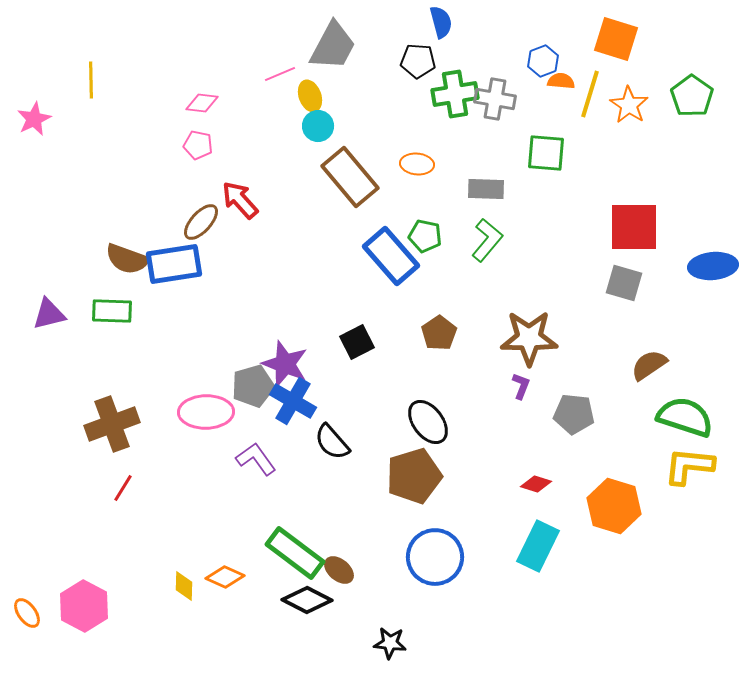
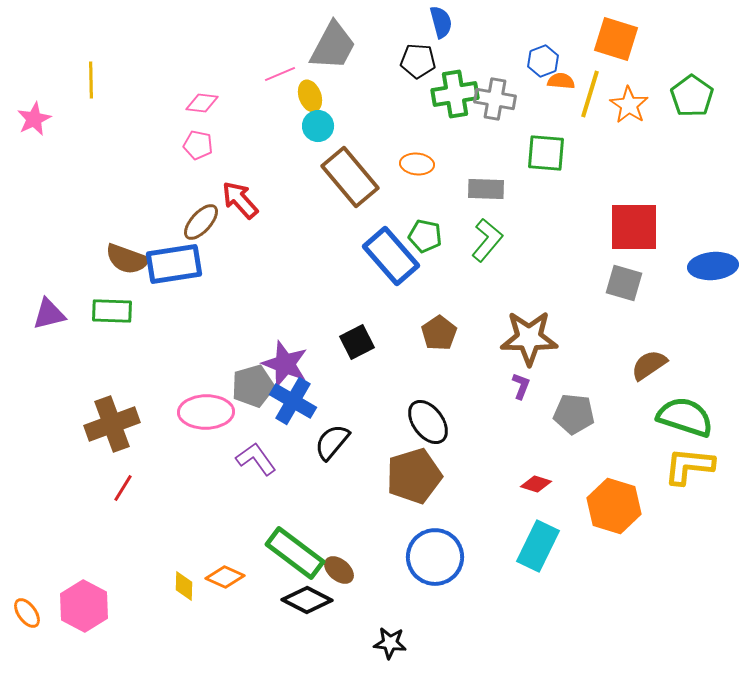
black semicircle at (332, 442): rotated 81 degrees clockwise
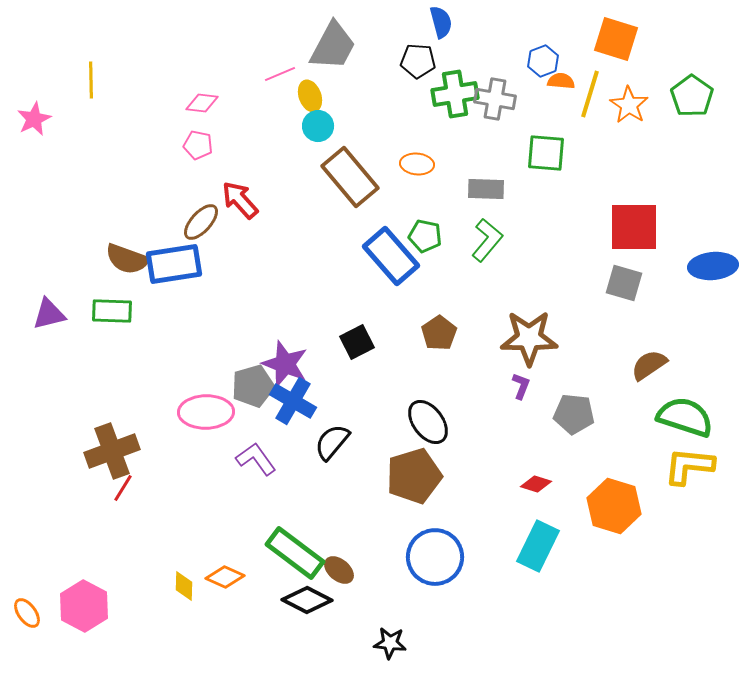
brown cross at (112, 424): moved 27 px down
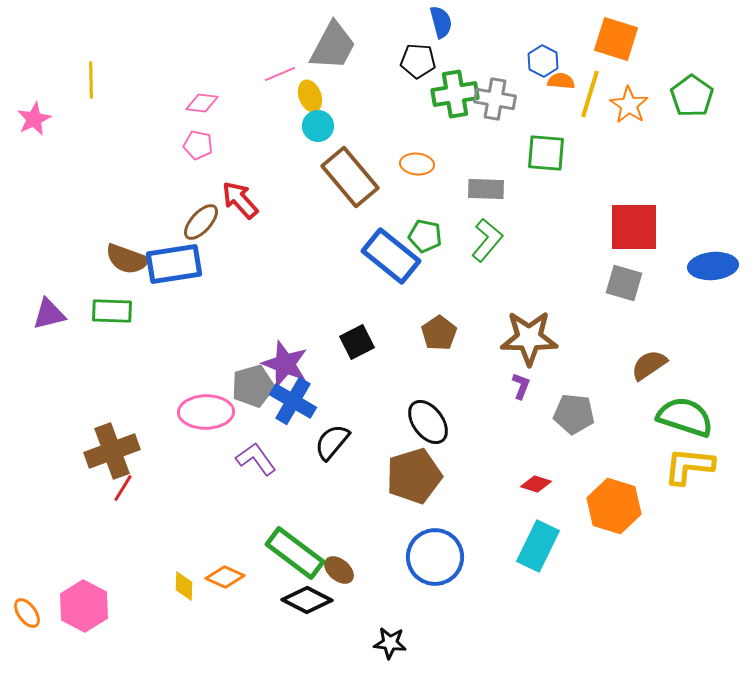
blue hexagon at (543, 61): rotated 12 degrees counterclockwise
blue rectangle at (391, 256): rotated 10 degrees counterclockwise
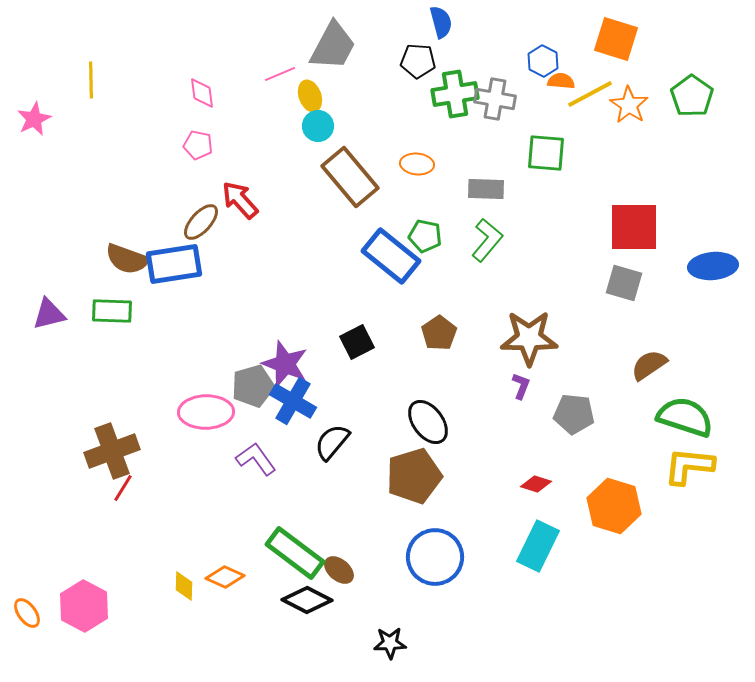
yellow line at (590, 94): rotated 45 degrees clockwise
pink diamond at (202, 103): moved 10 px up; rotated 76 degrees clockwise
black star at (390, 643): rotated 8 degrees counterclockwise
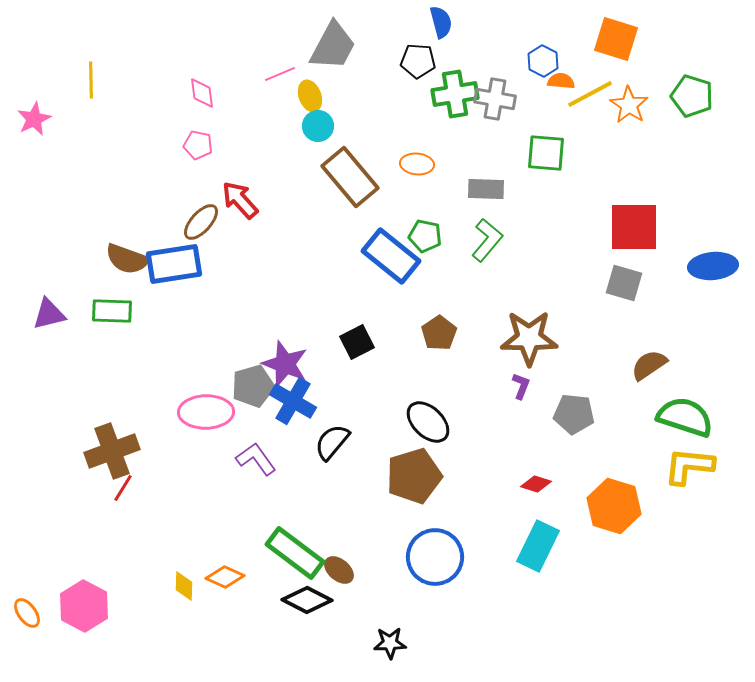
green pentagon at (692, 96): rotated 18 degrees counterclockwise
black ellipse at (428, 422): rotated 9 degrees counterclockwise
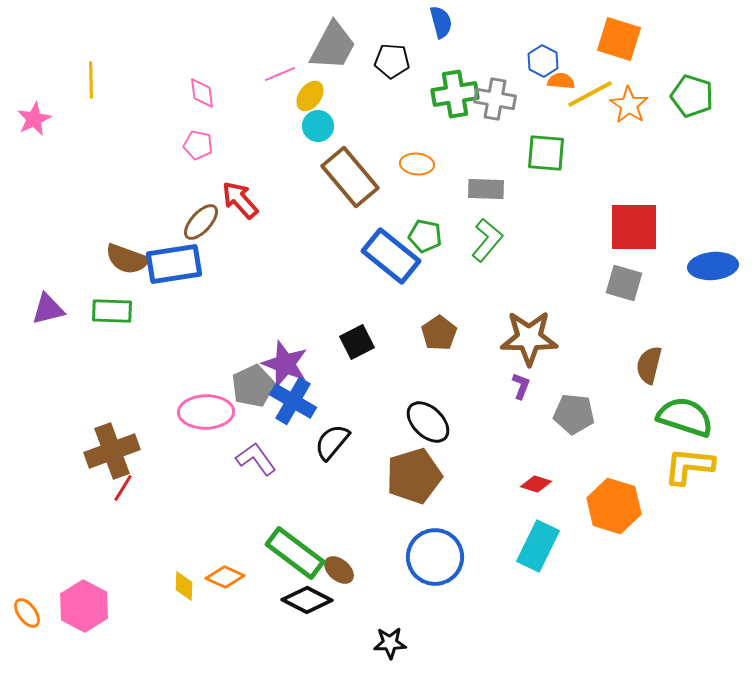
orange square at (616, 39): moved 3 px right
black pentagon at (418, 61): moved 26 px left
yellow ellipse at (310, 96): rotated 56 degrees clockwise
purple triangle at (49, 314): moved 1 px left, 5 px up
brown semicircle at (649, 365): rotated 42 degrees counterclockwise
gray pentagon at (253, 386): rotated 9 degrees counterclockwise
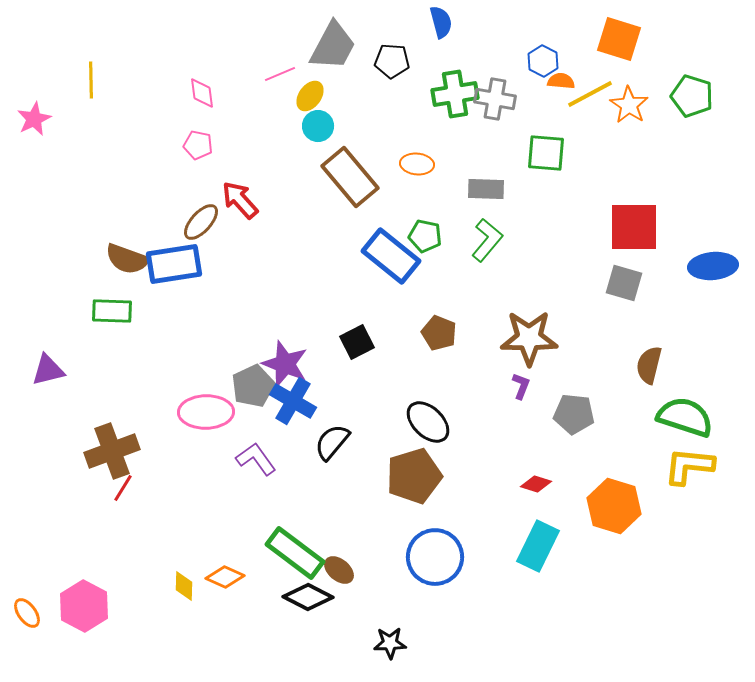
purple triangle at (48, 309): moved 61 px down
brown pentagon at (439, 333): rotated 16 degrees counterclockwise
black diamond at (307, 600): moved 1 px right, 3 px up
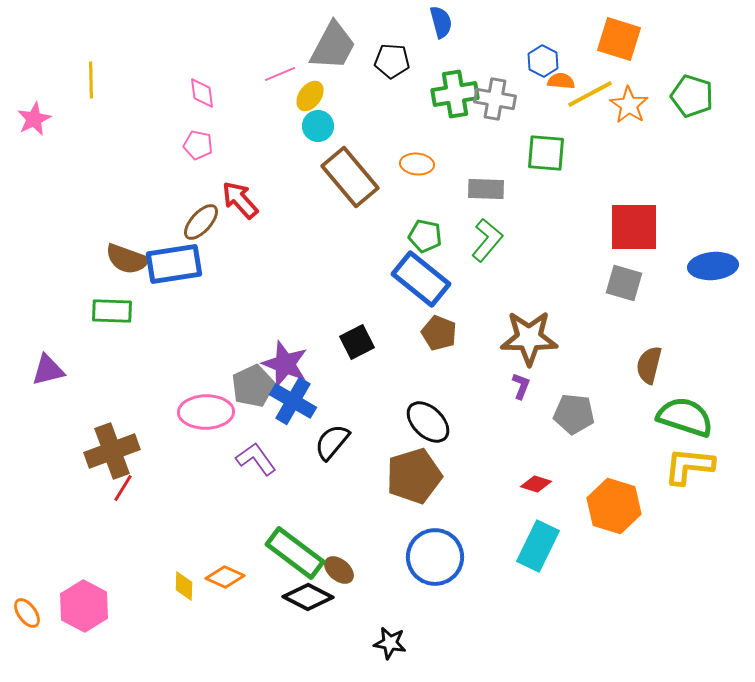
blue rectangle at (391, 256): moved 30 px right, 23 px down
black star at (390, 643): rotated 12 degrees clockwise
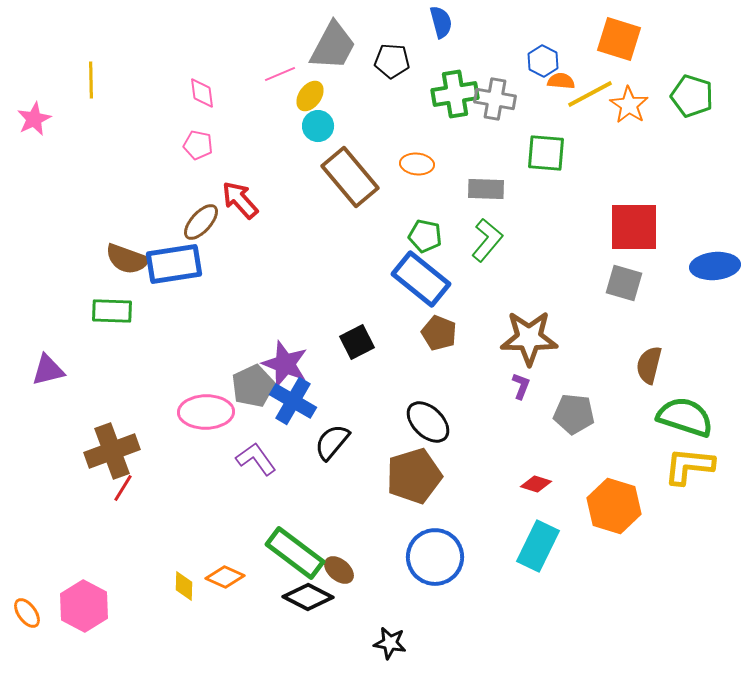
blue ellipse at (713, 266): moved 2 px right
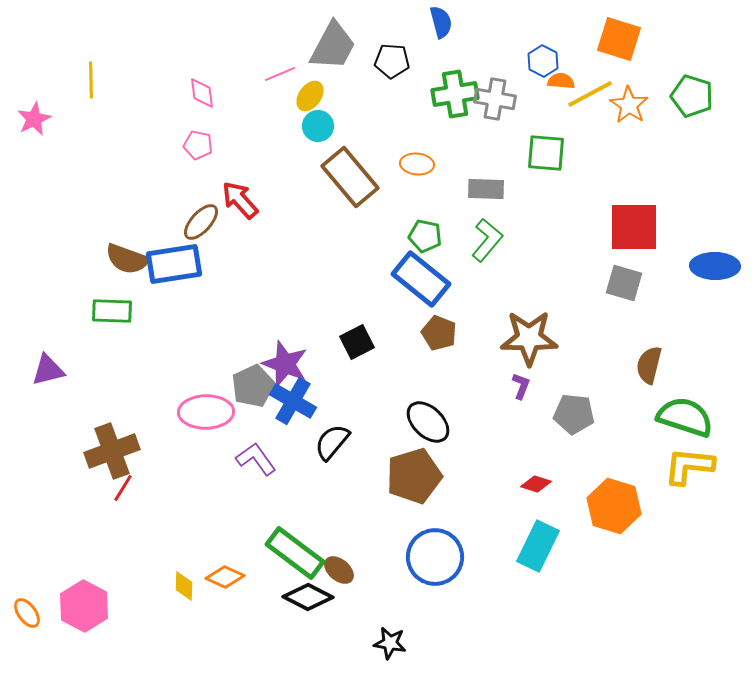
blue ellipse at (715, 266): rotated 6 degrees clockwise
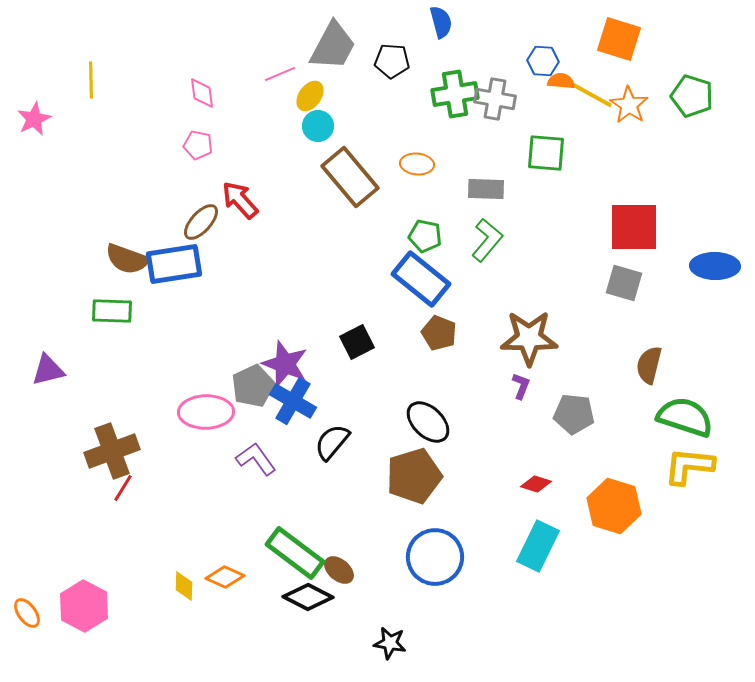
blue hexagon at (543, 61): rotated 24 degrees counterclockwise
yellow line at (590, 94): rotated 57 degrees clockwise
